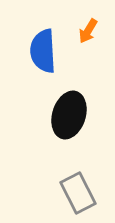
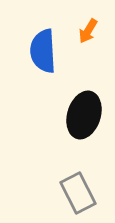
black ellipse: moved 15 px right
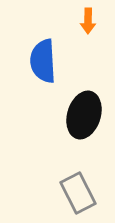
orange arrow: moved 10 px up; rotated 30 degrees counterclockwise
blue semicircle: moved 10 px down
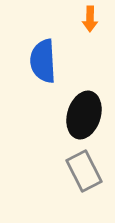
orange arrow: moved 2 px right, 2 px up
gray rectangle: moved 6 px right, 22 px up
